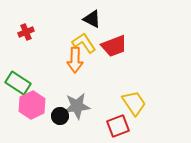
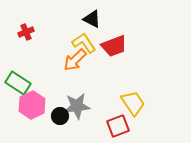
orange arrow: rotated 45 degrees clockwise
yellow trapezoid: moved 1 px left
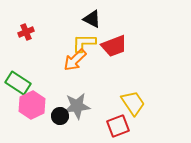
yellow L-shape: rotated 55 degrees counterclockwise
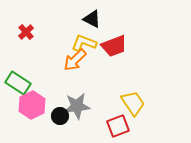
red cross: rotated 21 degrees counterclockwise
yellow L-shape: rotated 20 degrees clockwise
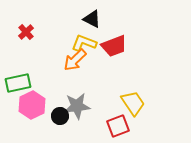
green rectangle: rotated 45 degrees counterclockwise
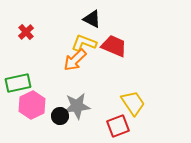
red trapezoid: rotated 136 degrees counterclockwise
